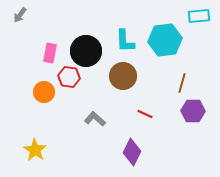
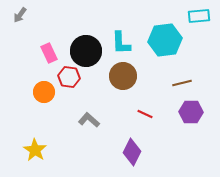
cyan L-shape: moved 4 px left, 2 px down
pink rectangle: moved 1 px left; rotated 36 degrees counterclockwise
brown line: rotated 60 degrees clockwise
purple hexagon: moved 2 px left, 1 px down
gray L-shape: moved 6 px left, 1 px down
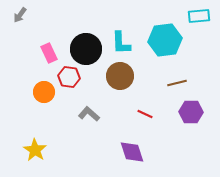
black circle: moved 2 px up
brown circle: moved 3 px left
brown line: moved 5 px left
gray L-shape: moved 6 px up
purple diamond: rotated 44 degrees counterclockwise
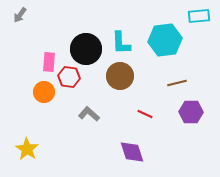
pink rectangle: moved 9 px down; rotated 30 degrees clockwise
yellow star: moved 8 px left, 1 px up
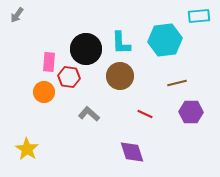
gray arrow: moved 3 px left
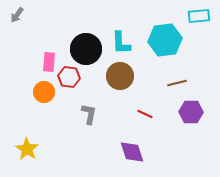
gray L-shape: rotated 60 degrees clockwise
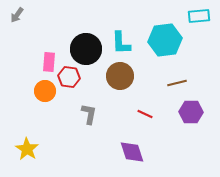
orange circle: moved 1 px right, 1 px up
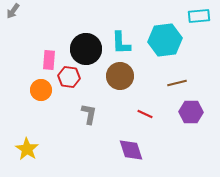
gray arrow: moved 4 px left, 4 px up
pink rectangle: moved 2 px up
orange circle: moved 4 px left, 1 px up
purple diamond: moved 1 px left, 2 px up
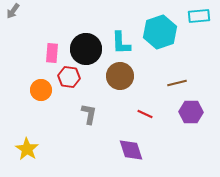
cyan hexagon: moved 5 px left, 8 px up; rotated 12 degrees counterclockwise
pink rectangle: moved 3 px right, 7 px up
